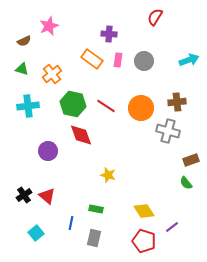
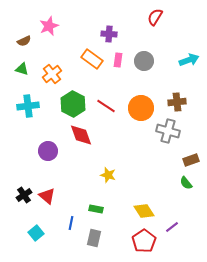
green hexagon: rotated 15 degrees clockwise
red pentagon: rotated 20 degrees clockwise
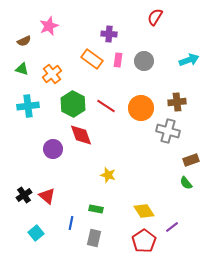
purple circle: moved 5 px right, 2 px up
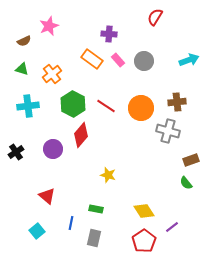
pink rectangle: rotated 48 degrees counterclockwise
red diamond: rotated 60 degrees clockwise
black cross: moved 8 px left, 43 px up
cyan square: moved 1 px right, 2 px up
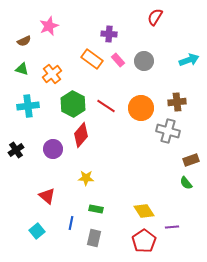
black cross: moved 2 px up
yellow star: moved 22 px left, 3 px down; rotated 14 degrees counterclockwise
purple line: rotated 32 degrees clockwise
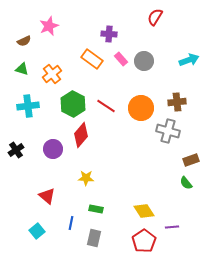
pink rectangle: moved 3 px right, 1 px up
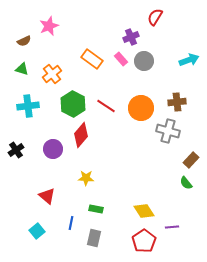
purple cross: moved 22 px right, 3 px down; rotated 28 degrees counterclockwise
brown rectangle: rotated 28 degrees counterclockwise
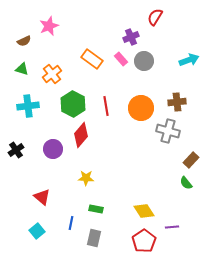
red line: rotated 48 degrees clockwise
red triangle: moved 5 px left, 1 px down
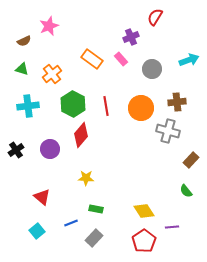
gray circle: moved 8 px right, 8 px down
purple circle: moved 3 px left
green semicircle: moved 8 px down
blue line: rotated 56 degrees clockwise
gray rectangle: rotated 30 degrees clockwise
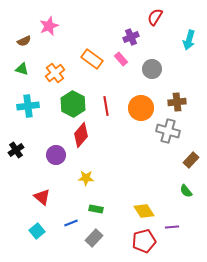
cyan arrow: moved 20 px up; rotated 126 degrees clockwise
orange cross: moved 3 px right, 1 px up
purple circle: moved 6 px right, 6 px down
red pentagon: rotated 20 degrees clockwise
